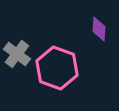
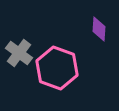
gray cross: moved 2 px right, 1 px up
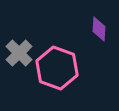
gray cross: rotated 8 degrees clockwise
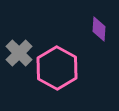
pink hexagon: rotated 9 degrees clockwise
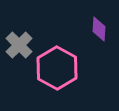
gray cross: moved 8 px up
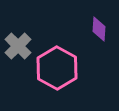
gray cross: moved 1 px left, 1 px down
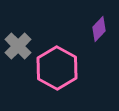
purple diamond: rotated 40 degrees clockwise
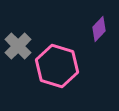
pink hexagon: moved 2 px up; rotated 12 degrees counterclockwise
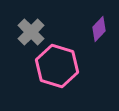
gray cross: moved 13 px right, 14 px up
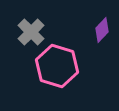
purple diamond: moved 3 px right, 1 px down
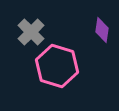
purple diamond: rotated 35 degrees counterclockwise
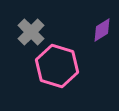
purple diamond: rotated 50 degrees clockwise
